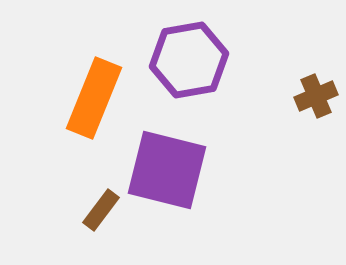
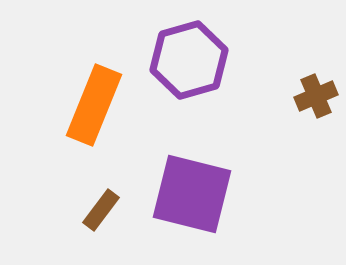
purple hexagon: rotated 6 degrees counterclockwise
orange rectangle: moved 7 px down
purple square: moved 25 px right, 24 px down
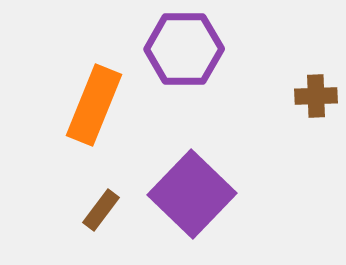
purple hexagon: moved 5 px left, 11 px up; rotated 16 degrees clockwise
brown cross: rotated 21 degrees clockwise
purple square: rotated 30 degrees clockwise
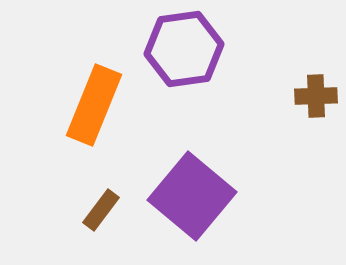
purple hexagon: rotated 8 degrees counterclockwise
purple square: moved 2 px down; rotated 4 degrees counterclockwise
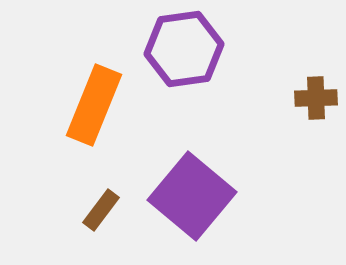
brown cross: moved 2 px down
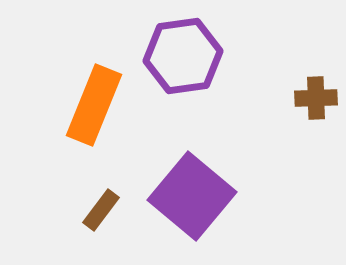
purple hexagon: moved 1 px left, 7 px down
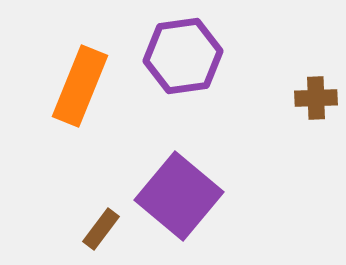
orange rectangle: moved 14 px left, 19 px up
purple square: moved 13 px left
brown rectangle: moved 19 px down
